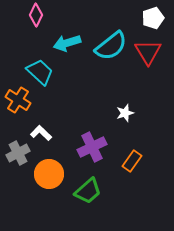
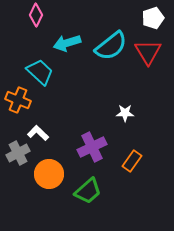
orange cross: rotated 10 degrees counterclockwise
white star: rotated 18 degrees clockwise
white L-shape: moved 3 px left
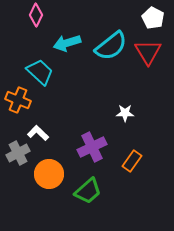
white pentagon: rotated 25 degrees counterclockwise
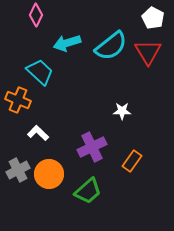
white star: moved 3 px left, 2 px up
gray cross: moved 17 px down
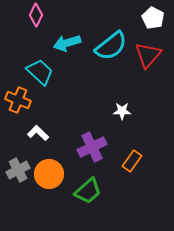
red triangle: moved 3 px down; rotated 12 degrees clockwise
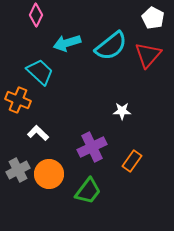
green trapezoid: rotated 12 degrees counterclockwise
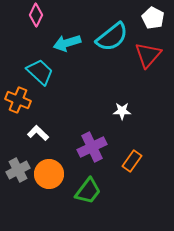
cyan semicircle: moved 1 px right, 9 px up
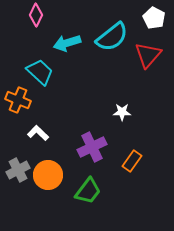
white pentagon: moved 1 px right
white star: moved 1 px down
orange circle: moved 1 px left, 1 px down
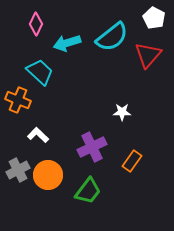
pink diamond: moved 9 px down
white L-shape: moved 2 px down
